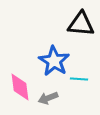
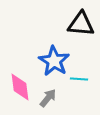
gray arrow: rotated 150 degrees clockwise
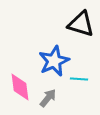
black triangle: rotated 12 degrees clockwise
blue star: rotated 16 degrees clockwise
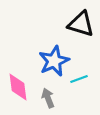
cyan line: rotated 24 degrees counterclockwise
pink diamond: moved 2 px left
gray arrow: rotated 60 degrees counterclockwise
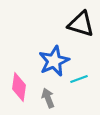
pink diamond: moved 1 px right; rotated 16 degrees clockwise
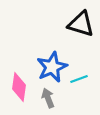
blue star: moved 2 px left, 6 px down
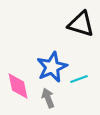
pink diamond: moved 1 px left, 1 px up; rotated 20 degrees counterclockwise
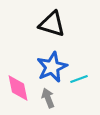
black triangle: moved 29 px left
pink diamond: moved 2 px down
